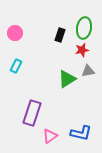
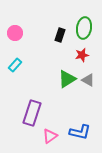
red star: moved 5 px down
cyan rectangle: moved 1 px left, 1 px up; rotated 16 degrees clockwise
gray triangle: moved 9 px down; rotated 40 degrees clockwise
blue L-shape: moved 1 px left, 1 px up
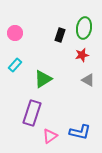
green triangle: moved 24 px left
